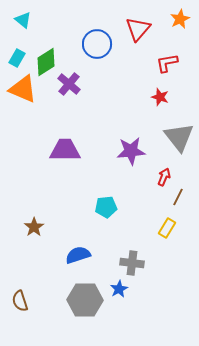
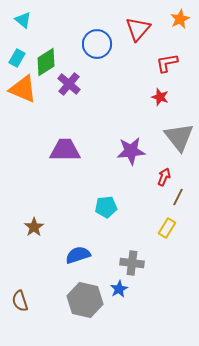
gray hexagon: rotated 12 degrees clockwise
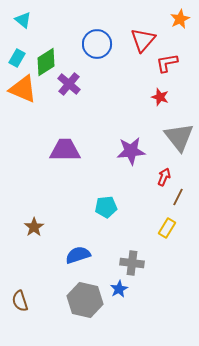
red triangle: moved 5 px right, 11 px down
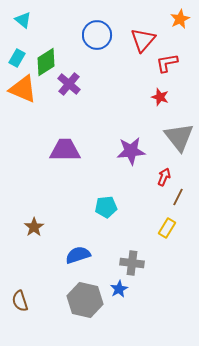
blue circle: moved 9 px up
